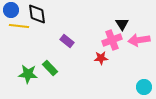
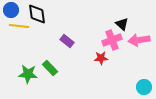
black triangle: rotated 16 degrees counterclockwise
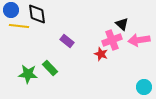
red star: moved 4 px up; rotated 24 degrees clockwise
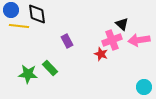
purple rectangle: rotated 24 degrees clockwise
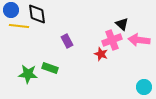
pink arrow: rotated 15 degrees clockwise
green rectangle: rotated 28 degrees counterclockwise
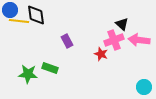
blue circle: moved 1 px left
black diamond: moved 1 px left, 1 px down
yellow line: moved 5 px up
pink cross: moved 2 px right
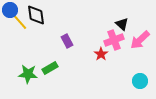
yellow line: rotated 42 degrees clockwise
pink arrow: moved 1 px right; rotated 50 degrees counterclockwise
red star: rotated 16 degrees clockwise
green rectangle: rotated 49 degrees counterclockwise
cyan circle: moved 4 px left, 6 px up
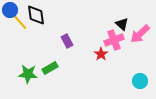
pink arrow: moved 6 px up
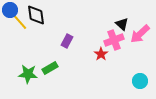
purple rectangle: rotated 56 degrees clockwise
